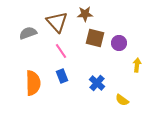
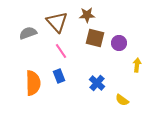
brown star: moved 2 px right, 1 px down
blue rectangle: moved 3 px left
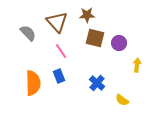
gray semicircle: rotated 66 degrees clockwise
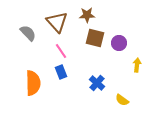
blue rectangle: moved 2 px right, 4 px up
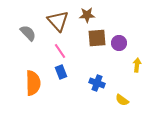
brown triangle: moved 1 px right, 1 px up
brown square: moved 2 px right; rotated 18 degrees counterclockwise
pink line: moved 1 px left
blue cross: rotated 21 degrees counterclockwise
